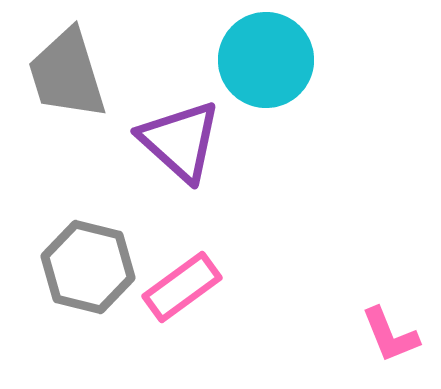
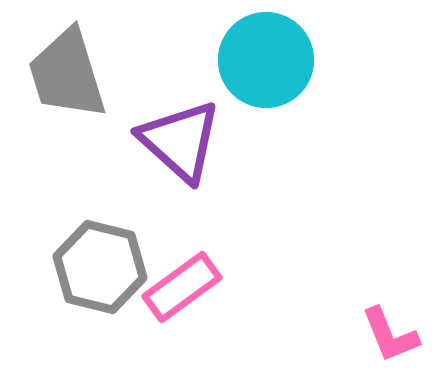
gray hexagon: moved 12 px right
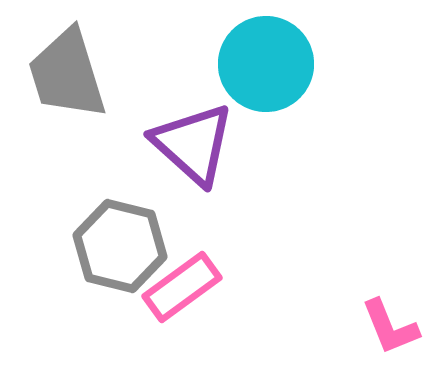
cyan circle: moved 4 px down
purple triangle: moved 13 px right, 3 px down
gray hexagon: moved 20 px right, 21 px up
pink L-shape: moved 8 px up
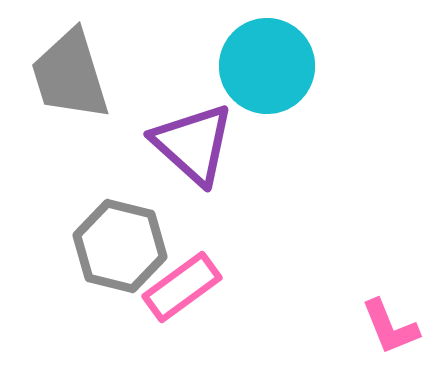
cyan circle: moved 1 px right, 2 px down
gray trapezoid: moved 3 px right, 1 px down
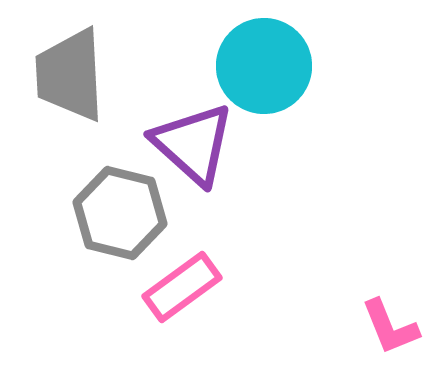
cyan circle: moved 3 px left
gray trapezoid: rotated 14 degrees clockwise
gray hexagon: moved 33 px up
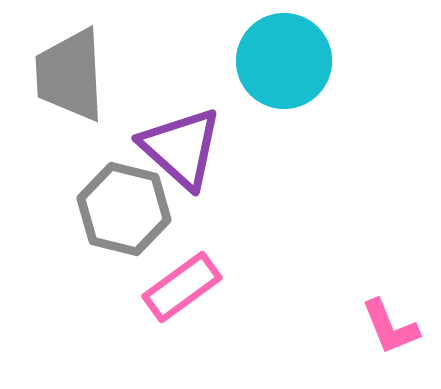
cyan circle: moved 20 px right, 5 px up
purple triangle: moved 12 px left, 4 px down
gray hexagon: moved 4 px right, 4 px up
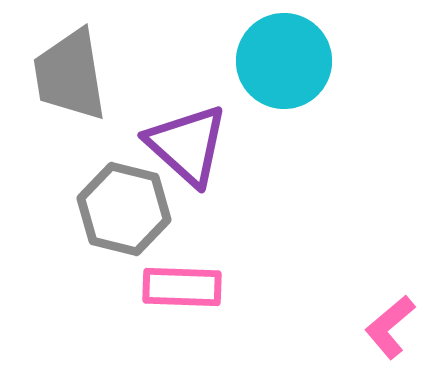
gray trapezoid: rotated 6 degrees counterclockwise
purple triangle: moved 6 px right, 3 px up
pink rectangle: rotated 38 degrees clockwise
pink L-shape: rotated 72 degrees clockwise
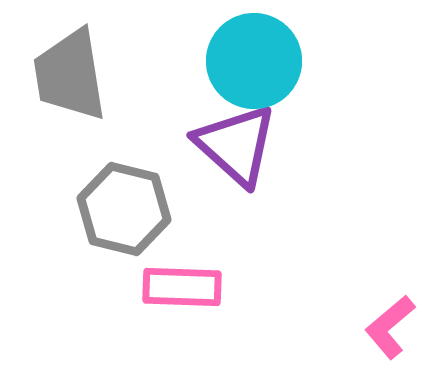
cyan circle: moved 30 px left
purple triangle: moved 49 px right
